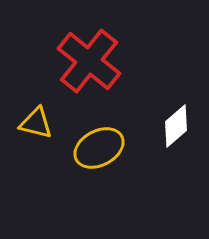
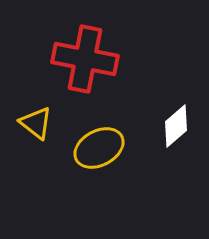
red cross: moved 4 px left, 2 px up; rotated 28 degrees counterclockwise
yellow triangle: rotated 24 degrees clockwise
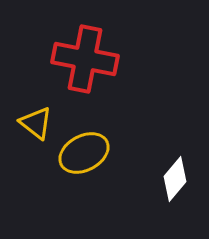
white diamond: moved 1 px left, 53 px down; rotated 9 degrees counterclockwise
yellow ellipse: moved 15 px left, 5 px down
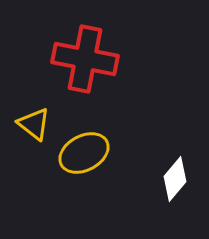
yellow triangle: moved 2 px left, 1 px down
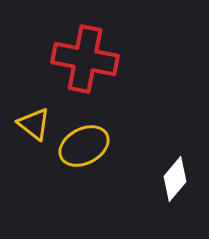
yellow ellipse: moved 7 px up
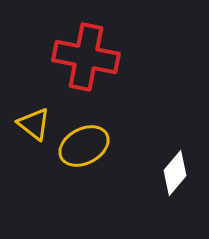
red cross: moved 1 px right, 2 px up
white diamond: moved 6 px up
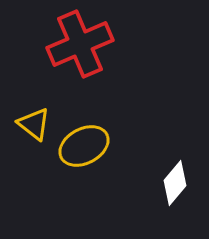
red cross: moved 6 px left, 13 px up; rotated 34 degrees counterclockwise
white diamond: moved 10 px down
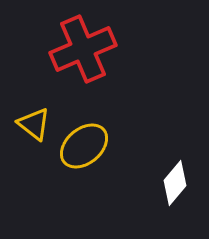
red cross: moved 3 px right, 5 px down
yellow ellipse: rotated 12 degrees counterclockwise
